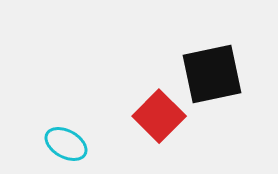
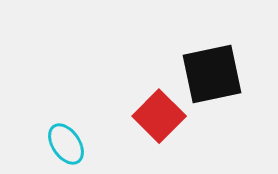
cyan ellipse: rotated 27 degrees clockwise
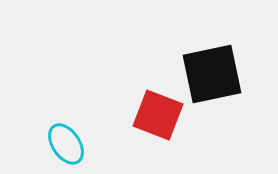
red square: moved 1 px left, 1 px up; rotated 24 degrees counterclockwise
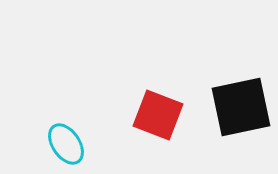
black square: moved 29 px right, 33 px down
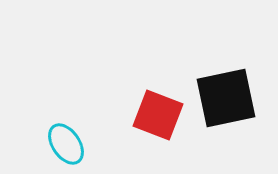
black square: moved 15 px left, 9 px up
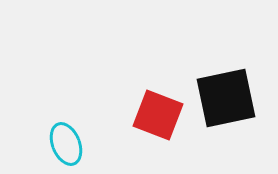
cyan ellipse: rotated 12 degrees clockwise
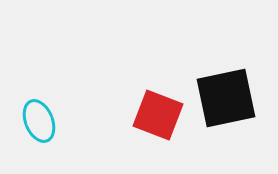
cyan ellipse: moved 27 px left, 23 px up
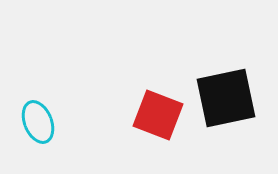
cyan ellipse: moved 1 px left, 1 px down
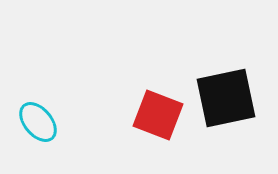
cyan ellipse: rotated 18 degrees counterclockwise
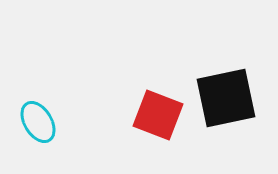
cyan ellipse: rotated 9 degrees clockwise
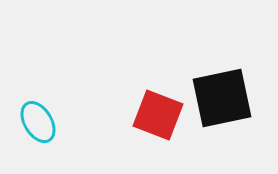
black square: moved 4 px left
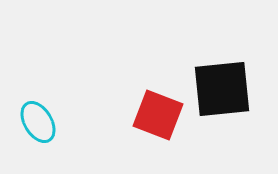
black square: moved 9 px up; rotated 6 degrees clockwise
